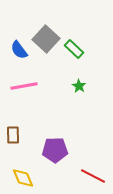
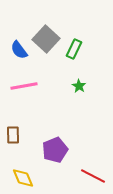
green rectangle: rotated 72 degrees clockwise
purple pentagon: rotated 20 degrees counterclockwise
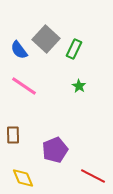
pink line: rotated 44 degrees clockwise
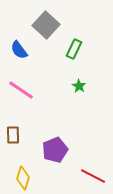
gray square: moved 14 px up
pink line: moved 3 px left, 4 px down
yellow diamond: rotated 40 degrees clockwise
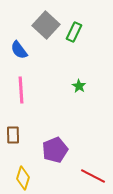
green rectangle: moved 17 px up
pink line: rotated 52 degrees clockwise
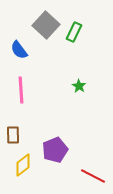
yellow diamond: moved 13 px up; rotated 35 degrees clockwise
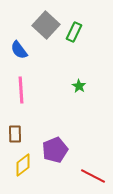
brown rectangle: moved 2 px right, 1 px up
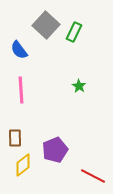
brown rectangle: moved 4 px down
